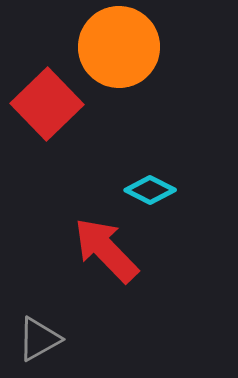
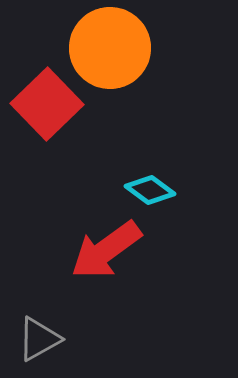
orange circle: moved 9 px left, 1 px down
cyan diamond: rotated 9 degrees clockwise
red arrow: rotated 82 degrees counterclockwise
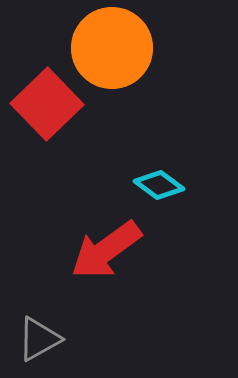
orange circle: moved 2 px right
cyan diamond: moved 9 px right, 5 px up
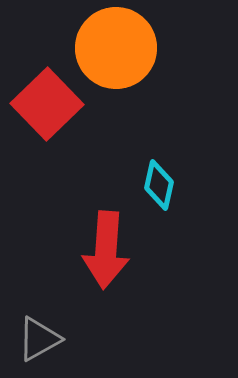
orange circle: moved 4 px right
cyan diamond: rotated 66 degrees clockwise
red arrow: rotated 50 degrees counterclockwise
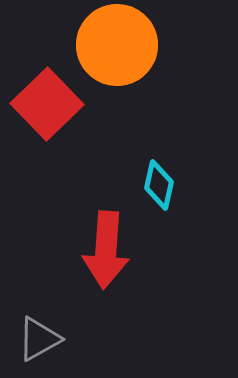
orange circle: moved 1 px right, 3 px up
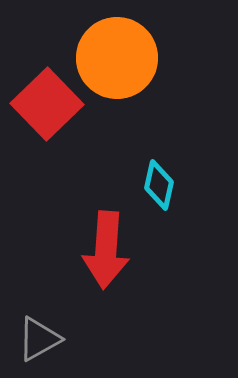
orange circle: moved 13 px down
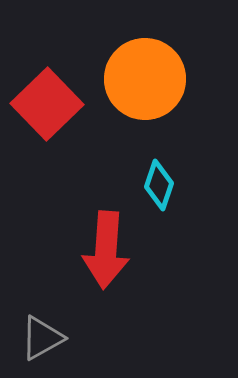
orange circle: moved 28 px right, 21 px down
cyan diamond: rotated 6 degrees clockwise
gray triangle: moved 3 px right, 1 px up
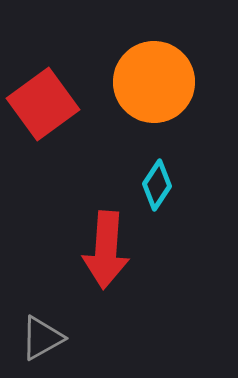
orange circle: moved 9 px right, 3 px down
red square: moved 4 px left; rotated 8 degrees clockwise
cyan diamond: moved 2 px left; rotated 15 degrees clockwise
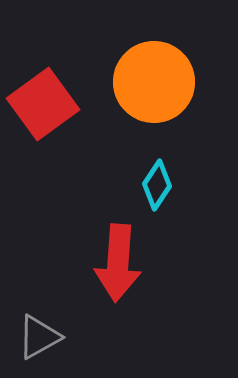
red arrow: moved 12 px right, 13 px down
gray triangle: moved 3 px left, 1 px up
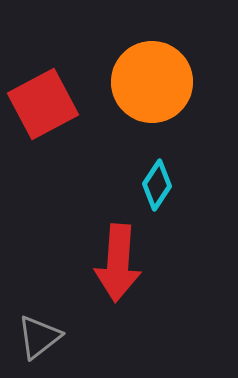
orange circle: moved 2 px left
red square: rotated 8 degrees clockwise
gray triangle: rotated 9 degrees counterclockwise
